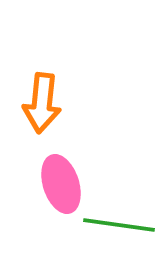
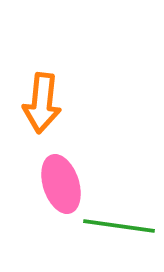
green line: moved 1 px down
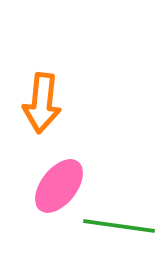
pink ellipse: moved 2 px left, 2 px down; rotated 56 degrees clockwise
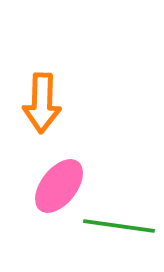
orange arrow: rotated 4 degrees counterclockwise
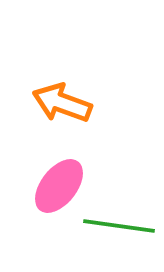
orange arrow: moved 20 px right; rotated 108 degrees clockwise
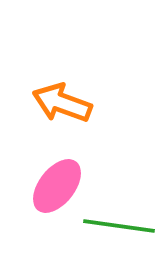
pink ellipse: moved 2 px left
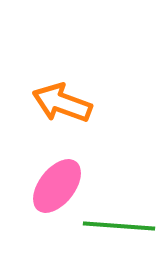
green line: rotated 4 degrees counterclockwise
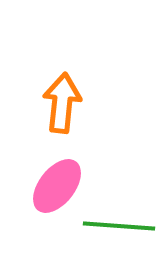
orange arrow: rotated 76 degrees clockwise
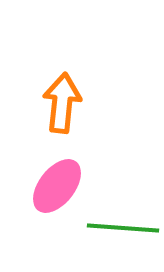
green line: moved 4 px right, 2 px down
